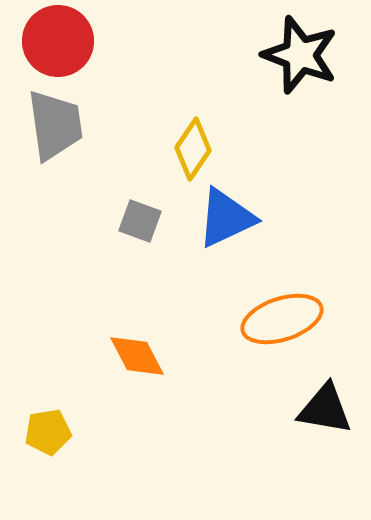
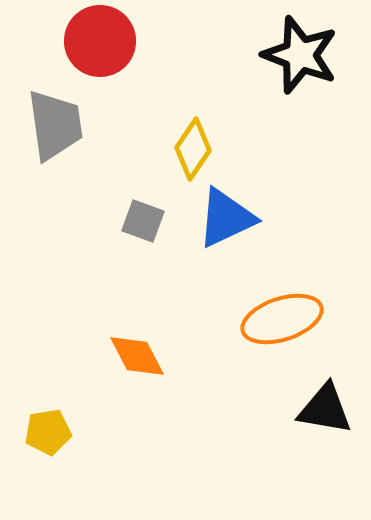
red circle: moved 42 px right
gray square: moved 3 px right
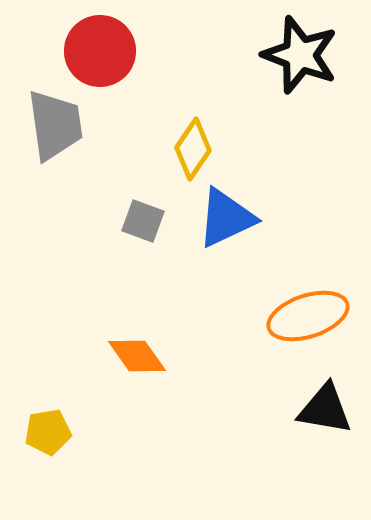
red circle: moved 10 px down
orange ellipse: moved 26 px right, 3 px up
orange diamond: rotated 8 degrees counterclockwise
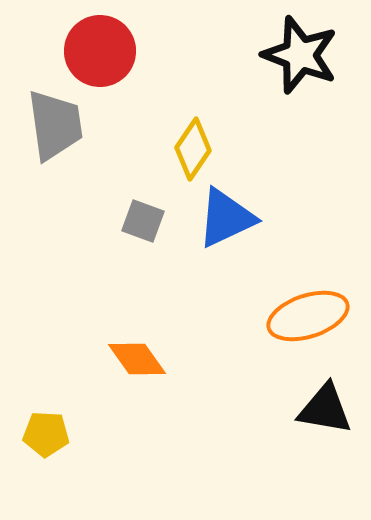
orange diamond: moved 3 px down
yellow pentagon: moved 2 px left, 2 px down; rotated 12 degrees clockwise
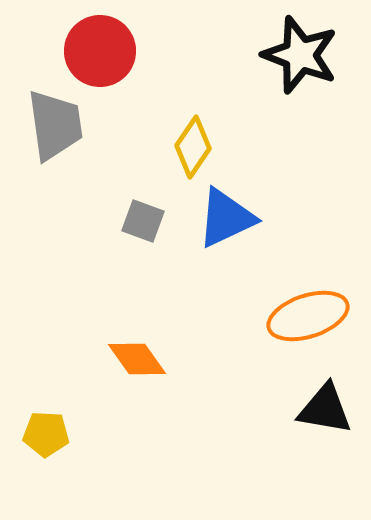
yellow diamond: moved 2 px up
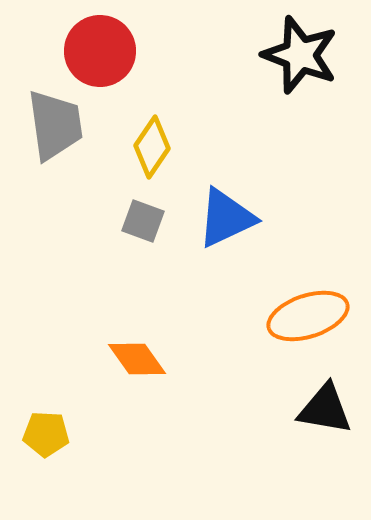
yellow diamond: moved 41 px left
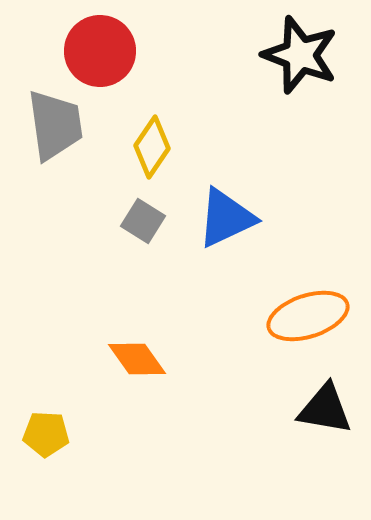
gray square: rotated 12 degrees clockwise
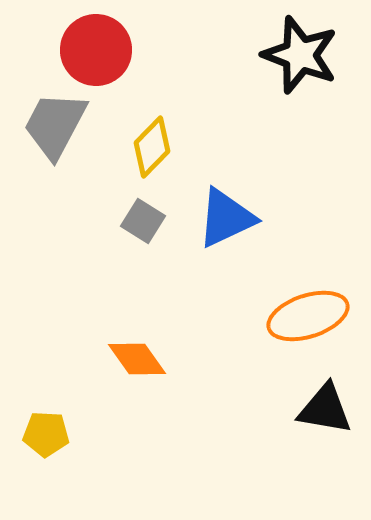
red circle: moved 4 px left, 1 px up
gray trapezoid: rotated 144 degrees counterclockwise
yellow diamond: rotated 10 degrees clockwise
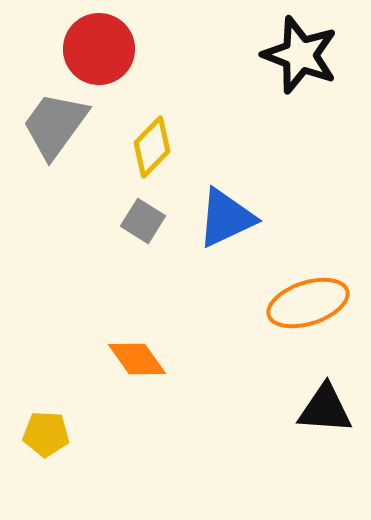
red circle: moved 3 px right, 1 px up
gray trapezoid: rotated 8 degrees clockwise
orange ellipse: moved 13 px up
black triangle: rotated 6 degrees counterclockwise
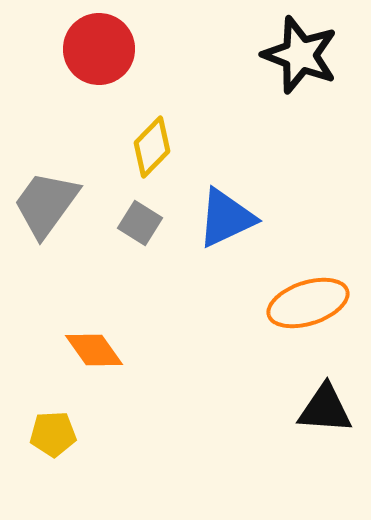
gray trapezoid: moved 9 px left, 79 px down
gray square: moved 3 px left, 2 px down
orange diamond: moved 43 px left, 9 px up
yellow pentagon: moved 7 px right; rotated 6 degrees counterclockwise
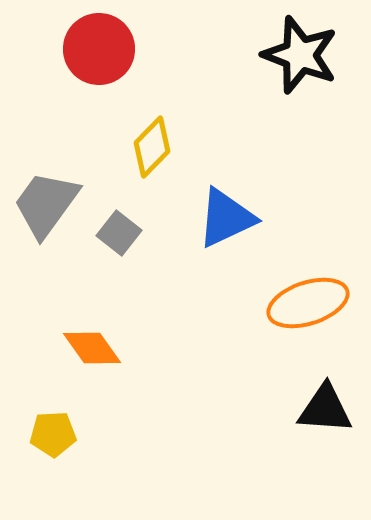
gray square: moved 21 px left, 10 px down; rotated 6 degrees clockwise
orange diamond: moved 2 px left, 2 px up
